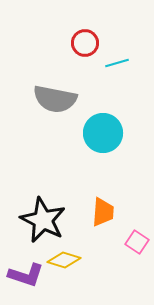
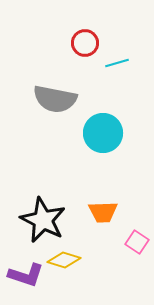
orange trapezoid: rotated 84 degrees clockwise
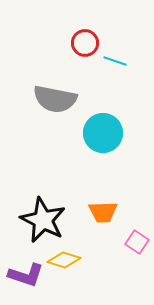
cyan line: moved 2 px left, 2 px up; rotated 35 degrees clockwise
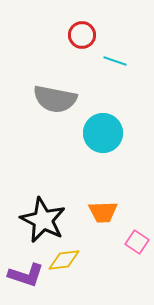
red circle: moved 3 px left, 8 px up
yellow diamond: rotated 24 degrees counterclockwise
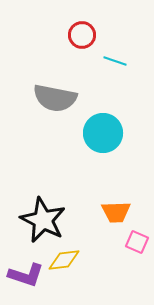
gray semicircle: moved 1 px up
orange trapezoid: moved 13 px right
pink square: rotated 10 degrees counterclockwise
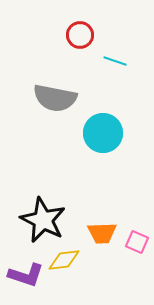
red circle: moved 2 px left
orange trapezoid: moved 14 px left, 21 px down
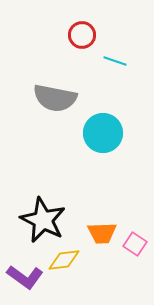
red circle: moved 2 px right
pink square: moved 2 px left, 2 px down; rotated 10 degrees clockwise
purple L-shape: moved 1 px left, 2 px down; rotated 18 degrees clockwise
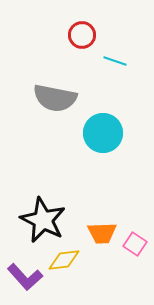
purple L-shape: rotated 12 degrees clockwise
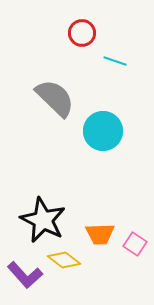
red circle: moved 2 px up
gray semicircle: rotated 147 degrees counterclockwise
cyan circle: moved 2 px up
orange trapezoid: moved 2 px left, 1 px down
yellow diamond: rotated 44 degrees clockwise
purple L-shape: moved 2 px up
